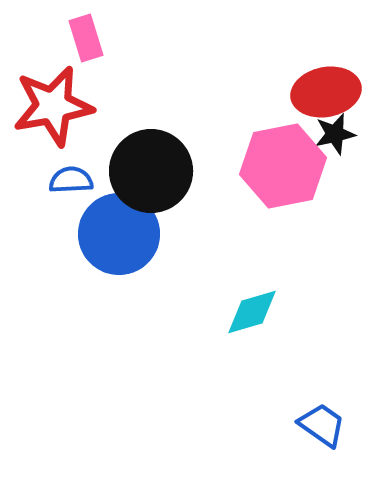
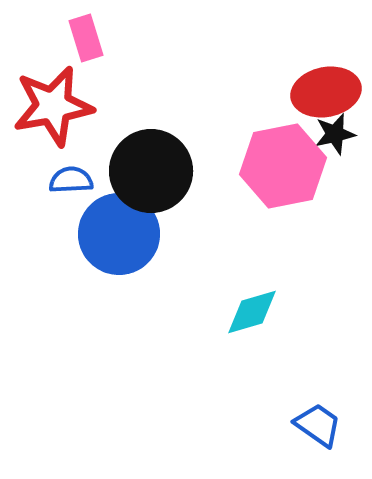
blue trapezoid: moved 4 px left
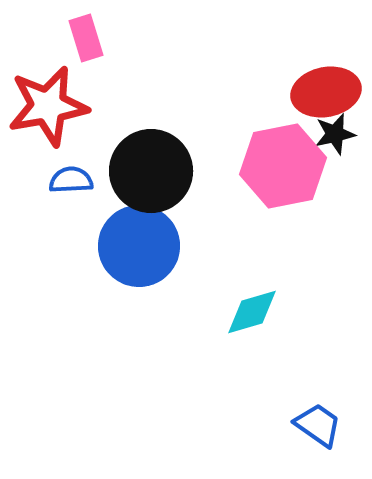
red star: moved 5 px left
blue circle: moved 20 px right, 12 px down
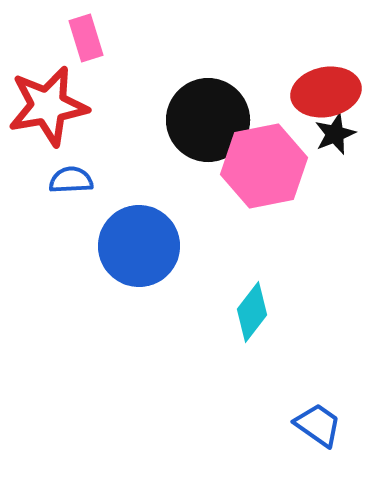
black star: rotated 9 degrees counterclockwise
pink hexagon: moved 19 px left
black circle: moved 57 px right, 51 px up
cyan diamond: rotated 36 degrees counterclockwise
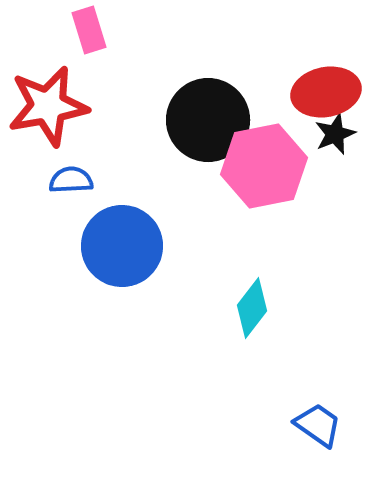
pink rectangle: moved 3 px right, 8 px up
blue circle: moved 17 px left
cyan diamond: moved 4 px up
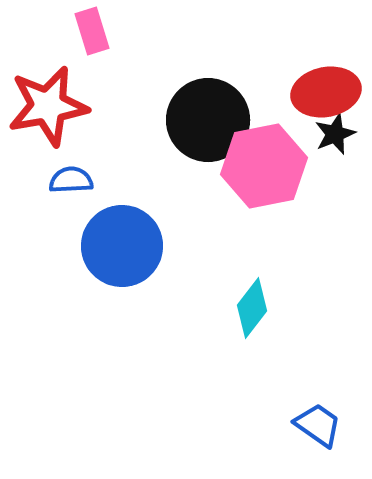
pink rectangle: moved 3 px right, 1 px down
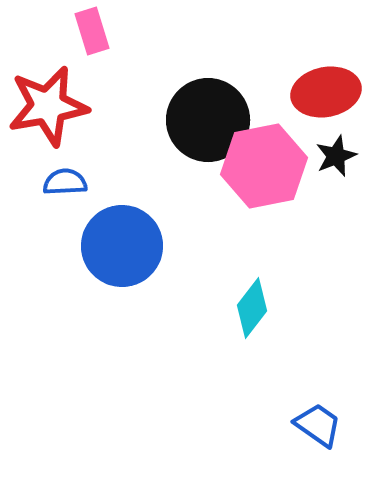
black star: moved 1 px right, 22 px down
blue semicircle: moved 6 px left, 2 px down
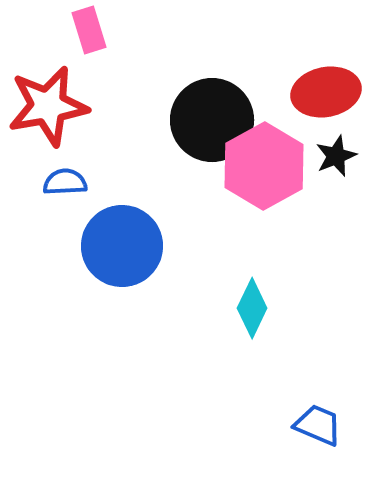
pink rectangle: moved 3 px left, 1 px up
black circle: moved 4 px right
pink hexagon: rotated 18 degrees counterclockwise
cyan diamond: rotated 12 degrees counterclockwise
blue trapezoid: rotated 12 degrees counterclockwise
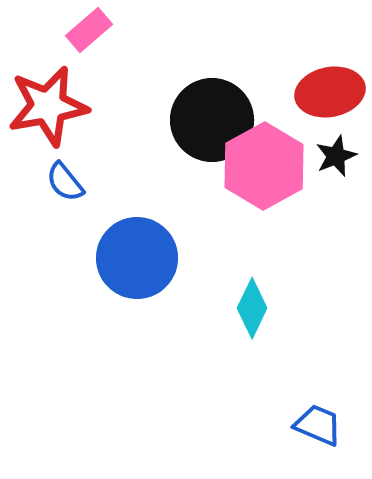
pink rectangle: rotated 66 degrees clockwise
red ellipse: moved 4 px right
blue semicircle: rotated 126 degrees counterclockwise
blue circle: moved 15 px right, 12 px down
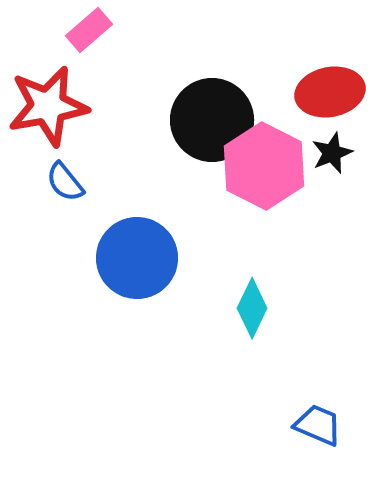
black star: moved 4 px left, 3 px up
pink hexagon: rotated 4 degrees counterclockwise
